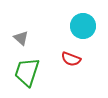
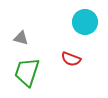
cyan circle: moved 2 px right, 4 px up
gray triangle: rotated 28 degrees counterclockwise
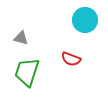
cyan circle: moved 2 px up
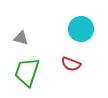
cyan circle: moved 4 px left, 9 px down
red semicircle: moved 5 px down
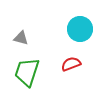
cyan circle: moved 1 px left
red semicircle: rotated 138 degrees clockwise
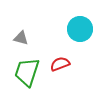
red semicircle: moved 11 px left
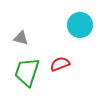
cyan circle: moved 4 px up
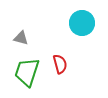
cyan circle: moved 2 px right, 2 px up
red semicircle: rotated 96 degrees clockwise
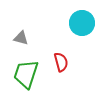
red semicircle: moved 1 px right, 2 px up
green trapezoid: moved 1 px left, 2 px down
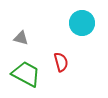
green trapezoid: rotated 100 degrees clockwise
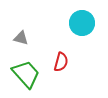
red semicircle: rotated 30 degrees clockwise
green trapezoid: rotated 20 degrees clockwise
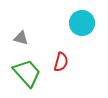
green trapezoid: moved 1 px right, 1 px up
